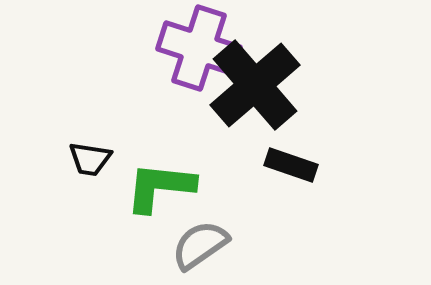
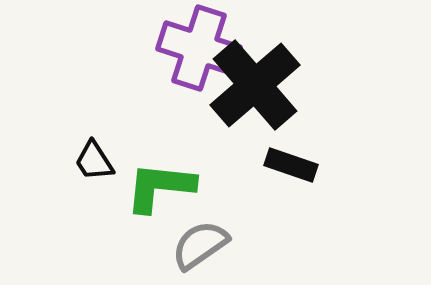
black trapezoid: moved 4 px right, 2 px down; rotated 48 degrees clockwise
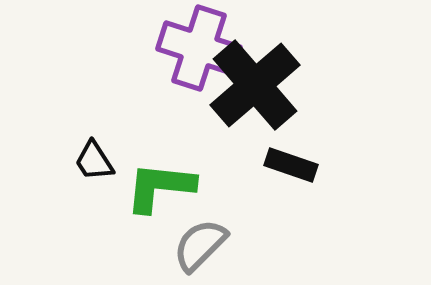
gray semicircle: rotated 10 degrees counterclockwise
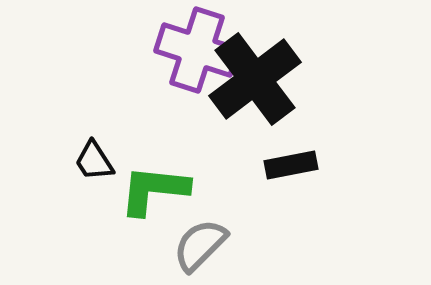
purple cross: moved 2 px left, 2 px down
black cross: moved 6 px up; rotated 4 degrees clockwise
black rectangle: rotated 30 degrees counterclockwise
green L-shape: moved 6 px left, 3 px down
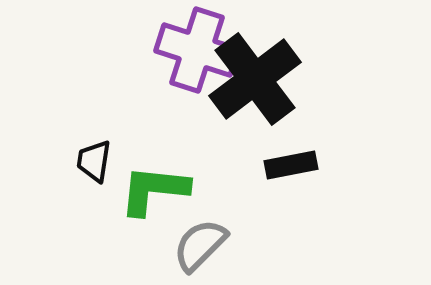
black trapezoid: rotated 42 degrees clockwise
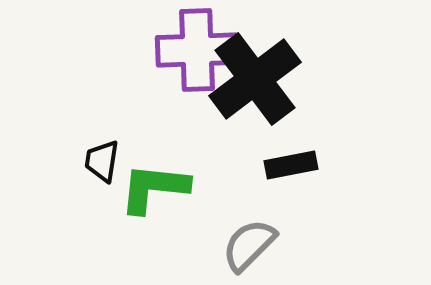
purple cross: rotated 20 degrees counterclockwise
black trapezoid: moved 8 px right
green L-shape: moved 2 px up
gray semicircle: moved 49 px right
